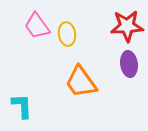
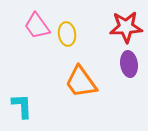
red star: moved 1 px left, 1 px down
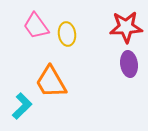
pink trapezoid: moved 1 px left
orange trapezoid: moved 30 px left; rotated 6 degrees clockwise
cyan L-shape: rotated 48 degrees clockwise
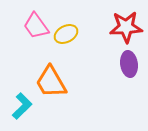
yellow ellipse: moved 1 px left; rotated 70 degrees clockwise
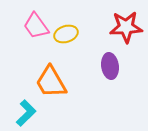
yellow ellipse: rotated 10 degrees clockwise
purple ellipse: moved 19 px left, 2 px down
cyan L-shape: moved 4 px right, 7 px down
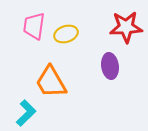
pink trapezoid: moved 2 px left; rotated 44 degrees clockwise
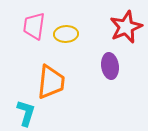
red star: rotated 20 degrees counterclockwise
yellow ellipse: rotated 15 degrees clockwise
orange trapezoid: rotated 144 degrees counterclockwise
cyan L-shape: rotated 28 degrees counterclockwise
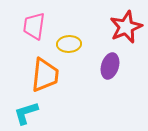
yellow ellipse: moved 3 px right, 10 px down
purple ellipse: rotated 25 degrees clockwise
orange trapezoid: moved 6 px left, 7 px up
cyan L-shape: rotated 124 degrees counterclockwise
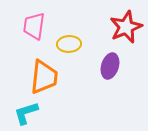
orange trapezoid: moved 1 px left, 2 px down
